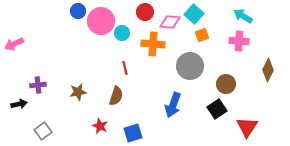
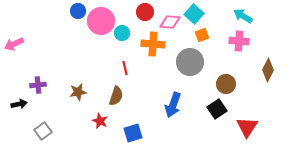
gray circle: moved 4 px up
red star: moved 5 px up
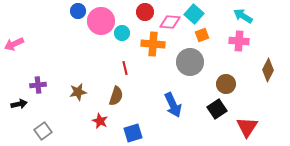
blue arrow: rotated 45 degrees counterclockwise
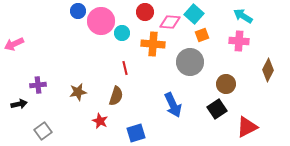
red triangle: rotated 30 degrees clockwise
blue square: moved 3 px right
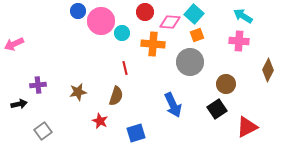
orange square: moved 5 px left
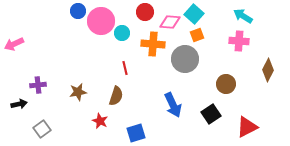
gray circle: moved 5 px left, 3 px up
black square: moved 6 px left, 5 px down
gray square: moved 1 px left, 2 px up
